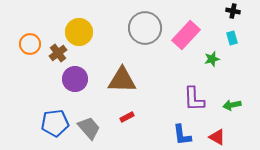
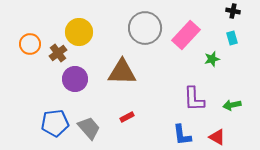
brown triangle: moved 8 px up
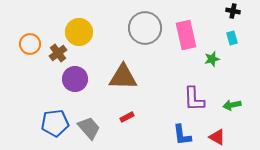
pink rectangle: rotated 56 degrees counterclockwise
brown triangle: moved 1 px right, 5 px down
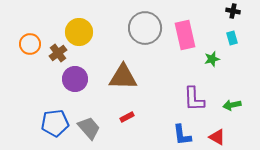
pink rectangle: moved 1 px left
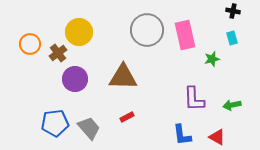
gray circle: moved 2 px right, 2 px down
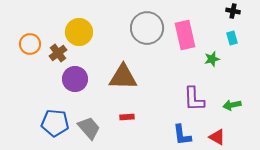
gray circle: moved 2 px up
red rectangle: rotated 24 degrees clockwise
blue pentagon: rotated 12 degrees clockwise
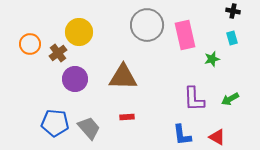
gray circle: moved 3 px up
green arrow: moved 2 px left, 6 px up; rotated 18 degrees counterclockwise
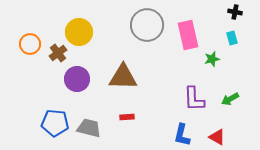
black cross: moved 2 px right, 1 px down
pink rectangle: moved 3 px right
purple circle: moved 2 px right
gray trapezoid: rotated 35 degrees counterclockwise
blue L-shape: rotated 20 degrees clockwise
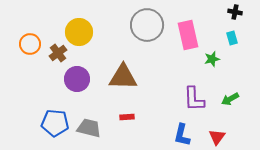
red triangle: rotated 36 degrees clockwise
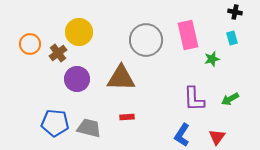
gray circle: moved 1 px left, 15 px down
brown triangle: moved 2 px left, 1 px down
blue L-shape: rotated 20 degrees clockwise
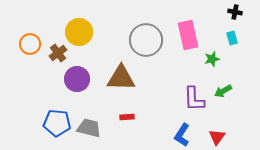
green arrow: moved 7 px left, 8 px up
blue pentagon: moved 2 px right
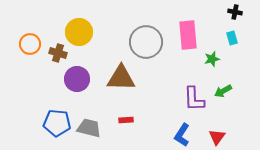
pink rectangle: rotated 8 degrees clockwise
gray circle: moved 2 px down
brown cross: rotated 36 degrees counterclockwise
red rectangle: moved 1 px left, 3 px down
